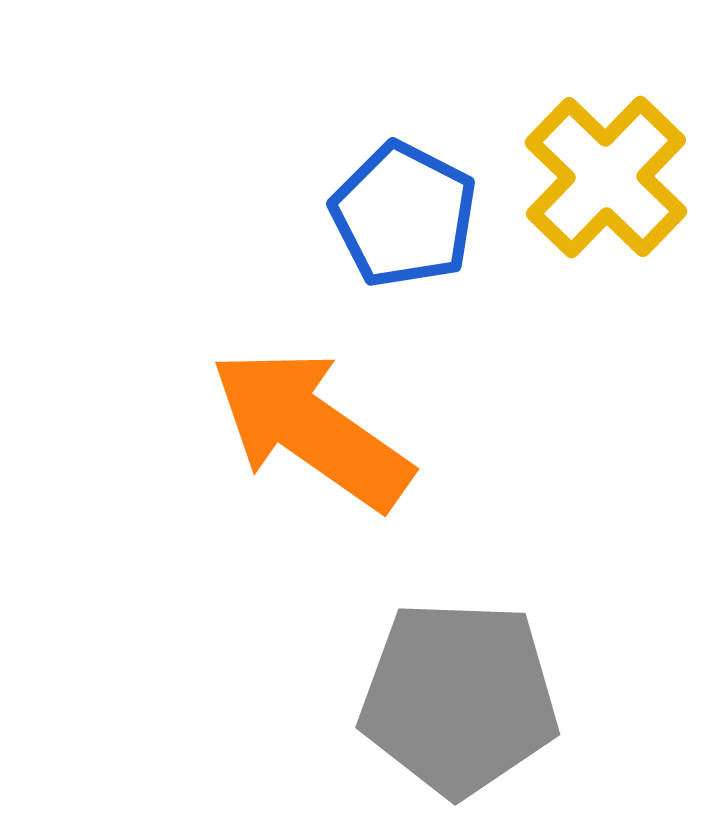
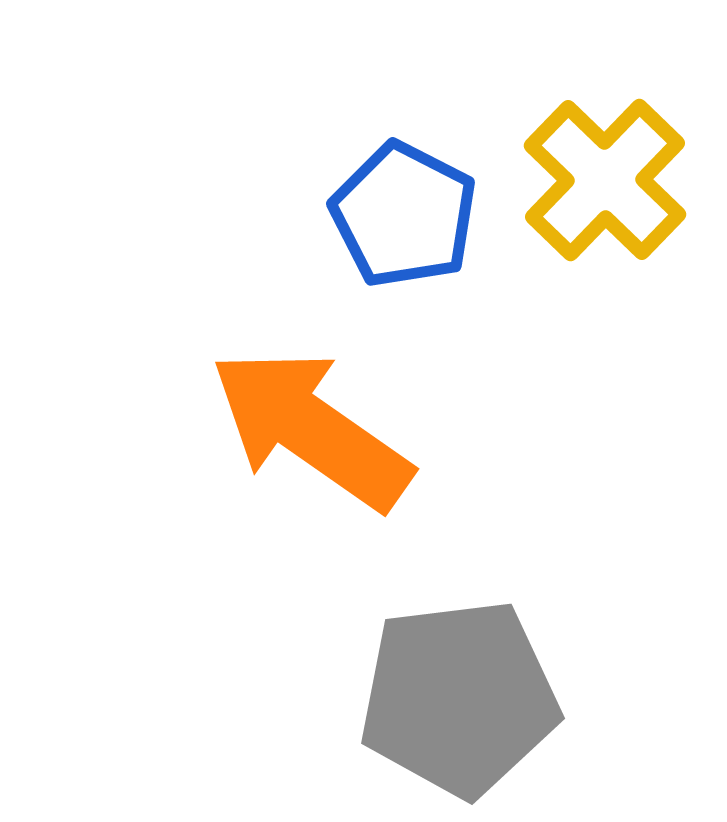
yellow cross: moved 1 px left, 3 px down
gray pentagon: rotated 9 degrees counterclockwise
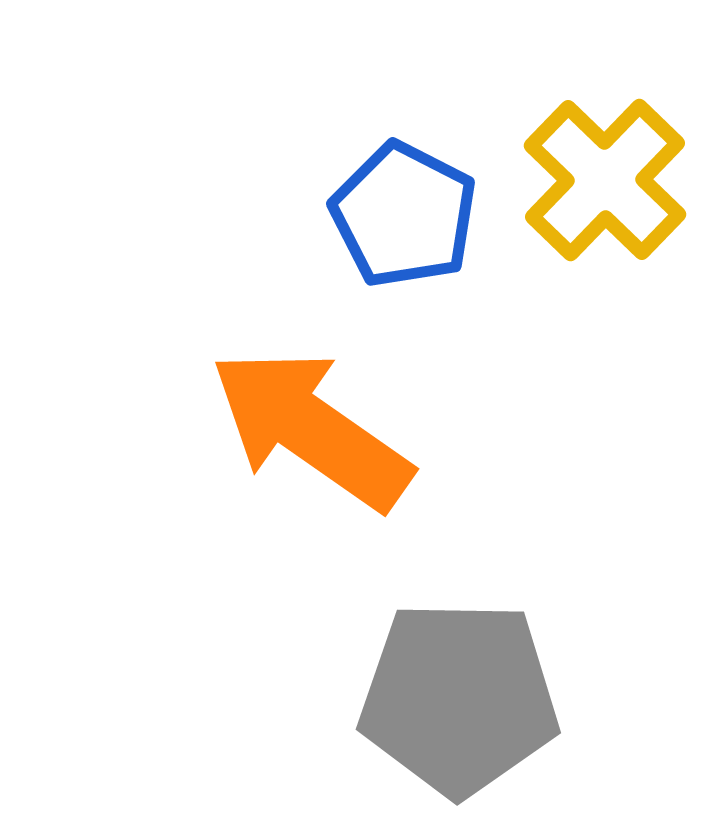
gray pentagon: rotated 8 degrees clockwise
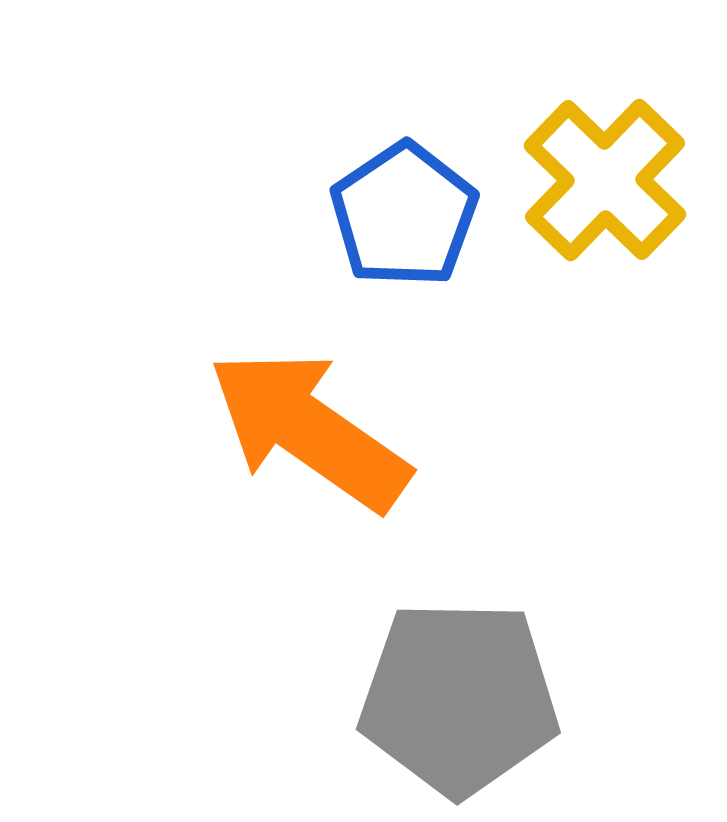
blue pentagon: rotated 11 degrees clockwise
orange arrow: moved 2 px left, 1 px down
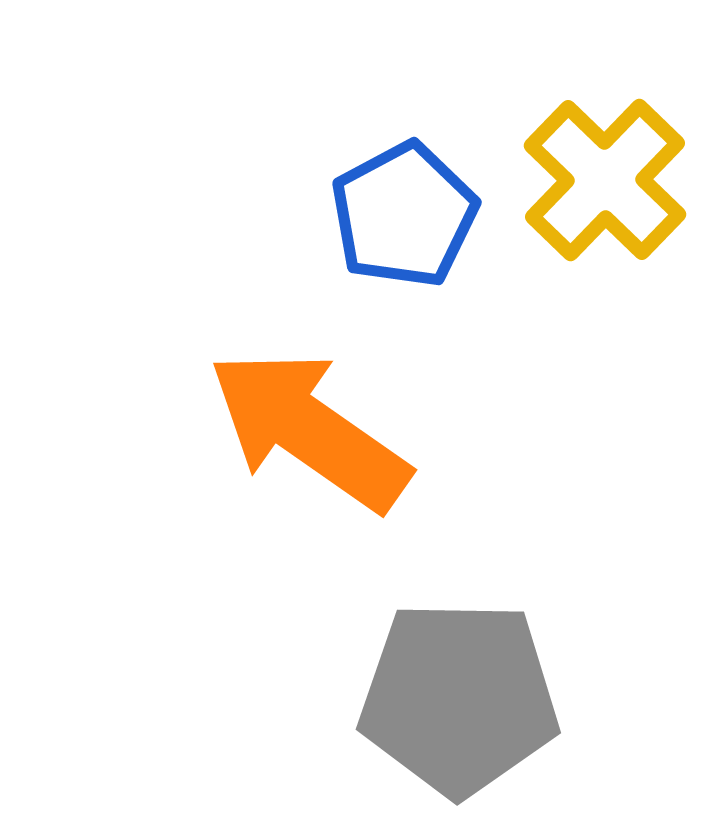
blue pentagon: rotated 6 degrees clockwise
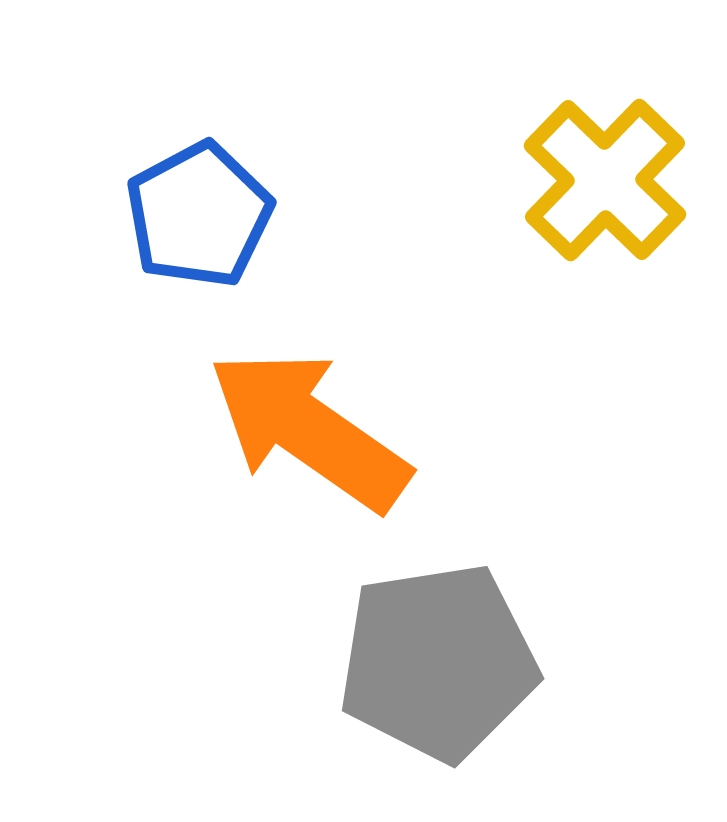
blue pentagon: moved 205 px left
gray pentagon: moved 21 px left, 36 px up; rotated 10 degrees counterclockwise
